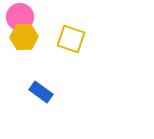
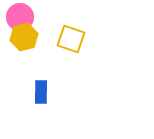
yellow hexagon: rotated 12 degrees counterclockwise
blue rectangle: rotated 55 degrees clockwise
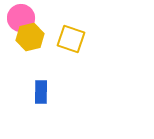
pink circle: moved 1 px right, 1 px down
yellow hexagon: moved 6 px right
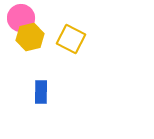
yellow square: rotated 8 degrees clockwise
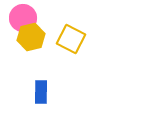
pink circle: moved 2 px right
yellow hexagon: moved 1 px right
